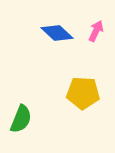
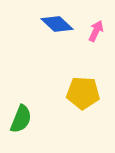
blue diamond: moved 9 px up
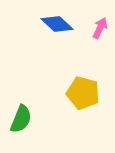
pink arrow: moved 4 px right, 3 px up
yellow pentagon: rotated 12 degrees clockwise
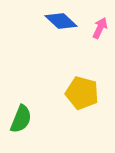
blue diamond: moved 4 px right, 3 px up
yellow pentagon: moved 1 px left
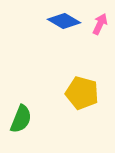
blue diamond: moved 3 px right; rotated 12 degrees counterclockwise
pink arrow: moved 4 px up
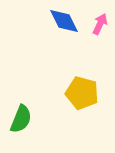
blue diamond: rotated 32 degrees clockwise
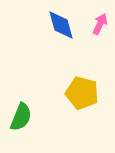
blue diamond: moved 3 px left, 4 px down; rotated 12 degrees clockwise
green semicircle: moved 2 px up
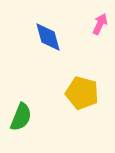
blue diamond: moved 13 px left, 12 px down
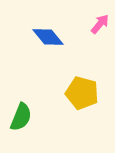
pink arrow: rotated 15 degrees clockwise
blue diamond: rotated 24 degrees counterclockwise
